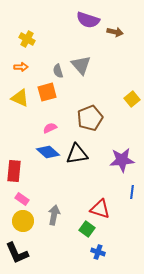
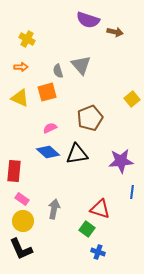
purple star: moved 1 px left, 1 px down
gray arrow: moved 6 px up
black L-shape: moved 4 px right, 4 px up
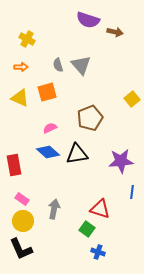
gray semicircle: moved 6 px up
red rectangle: moved 6 px up; rotated 15 degrees counterclockwise
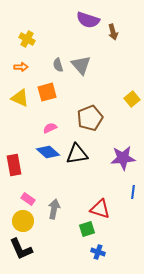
brown arrow: moved 2 px left; rotated 63 degrees clockwise
purple star: moved 2 px right, 3 px up
blue line: moved 1 px right
pink rectangle: moved 6 px right
green square: rotated 35 degrees clockwise
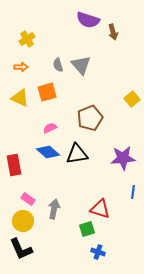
yellow cross: rotated 28 degrees clockwise
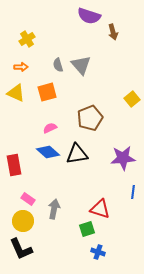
purple semicircle: moved 1 px right, 4 px up
yellow triangle: moved 4 px left, 5 px up
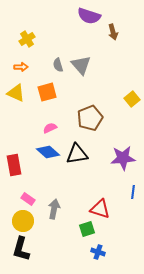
black L-shape: rotated 40 degrees clockwise
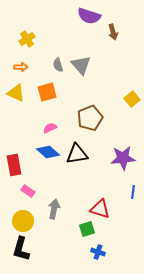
pink rectangle: moved 8 px up
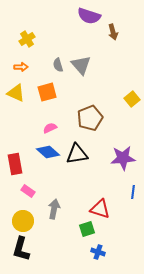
red rectangle: moved 1 px right, 1 px up
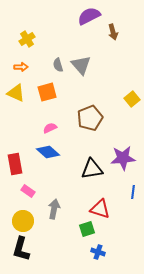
purple semicircle: rotated 135 degrees clockwise
black triangle: moved 15 px right, 15 px down
